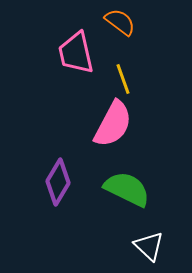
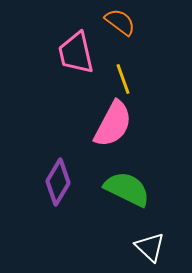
white triangle: moved 1 px right, 1 px down
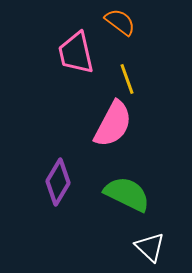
yellow line: moved 4 px right
green semicircle: moved 5 px down
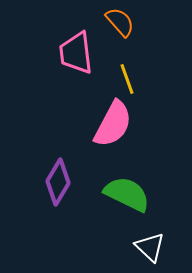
orange semicircle: rotated 12 degrees clockwise
pink trapezoid: rotated 6 degrees clockwise
